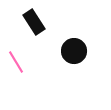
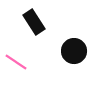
pink line: rotated 25 degrees counterclockwise
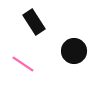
pink line: moved 7 px right, 2 px down
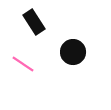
black circle: moved 1 px left, 1 px down
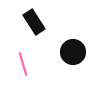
pink line: rotated 40 degrees clockwise
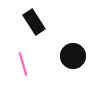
black circle: moved 4 px down
